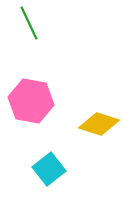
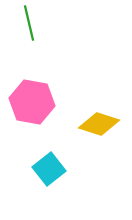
green line: rotated 12 degrees clockwise
pink hexagon: moved 1 px right, 1 px down
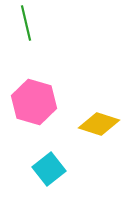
green line: moved 3 px left
pink hexagon: moved 2 px right; rotated 6 degrees clockwise
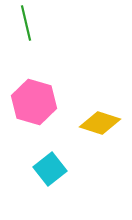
yellow diamond: moved 1 px right, 1 px up
cyan square: moved 1 px right
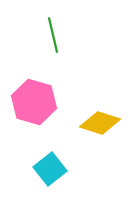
green line: moved 27 px right, 12 px down
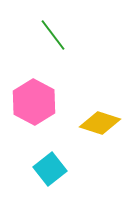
green line: rotated 24 degrees counterclockwise
pink hexagon: rotated 12 degrees clockwise
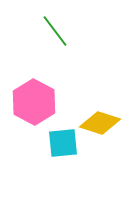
green line: moved 2 px right, 4 px up
cyan square: moved 13 px right, 26 px up; rotated 32 degrees clockwise
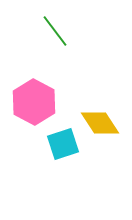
yellow diamond: rotated 39 degrees clockwise
cyan square: moved 1 px down; rotated 12 degrees counterclockwise
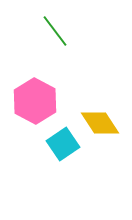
pink hexagon: moved 1 px right, 1 px up
cyan square: rotated 16 degrees counterclockwise
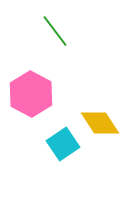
pink hexagon: moved 4 px left, 7 px up
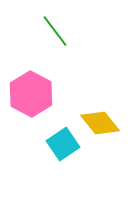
yellow diamond: rotated 6 degrees counterclockwise
